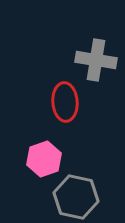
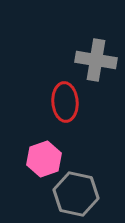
gray hexagon: moved 3 px up
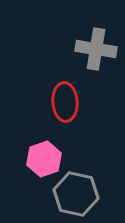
gray cross: moved 11 px up
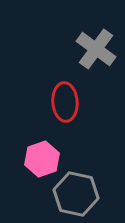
gray cross: rotated 27 degrees clockwise
pink hexagon: moved 2 px left
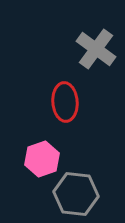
gray hexagon: rotated 6 degrees counterclockwise
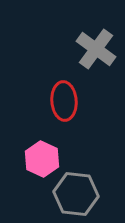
red ellipse: moved 1 px left, 1 px up
pink hexagon: rotated 16 degrees counterclockwise
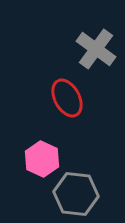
red ellipse: moved 3 px right, 3 px up; rotated 24 degrees counterclockwise
